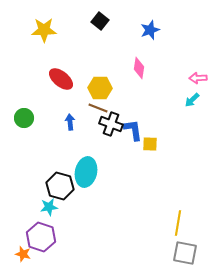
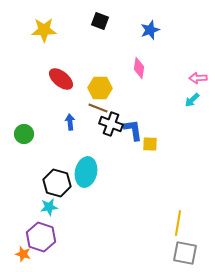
black square: rotated 18 degrees counterclockwise
green circle: moved 16 px down
black hexagon: moved 3 px left, 3 px up
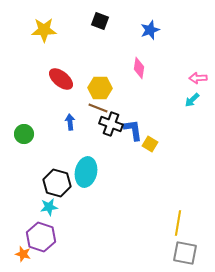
yellow square: rotated 28 degrees clockwise
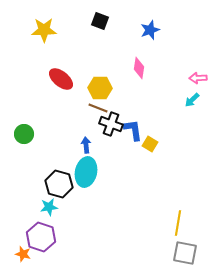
blue arrow: moved 16 px right, 23 px down
black hexagon: moved 2 px right, 1 px down
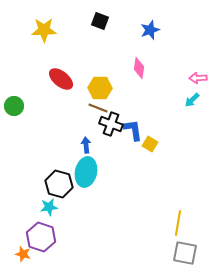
green circle: moved 10 px left, 28 px up
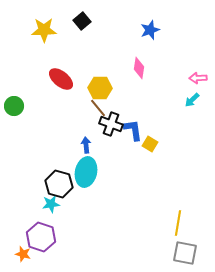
black square: moved 18 px left; rotated 30 degrees clockwise
brown line: rotated 30 degrees clockwise
cyan star: moved 2 px right, 3 px up
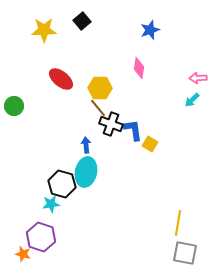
black hexagon: moved 3 px right
